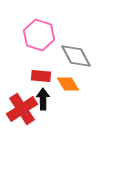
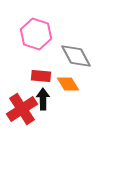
pink hexagon: moved 3 px left, 1 px up
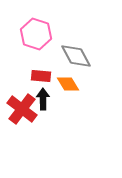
red cross: rotated 20 degrees counterclockwise
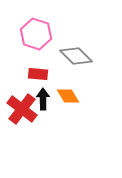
gray diamond: rotated 16 degrees counterclockwise
red rectangle: moved 3 px left, 2 px up
orange diamond: moved 12 px down
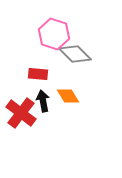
pink hexagon: moved 18 px right
gray diamond: moved 1 px left, 2 px up
black arrow: moved 2 px down; rotated 10 degrees counterclockwise
red cross: moved 1 px left, 4 px down
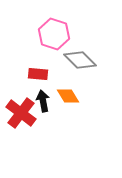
gray diamond: moved 5 px right, 6 px down
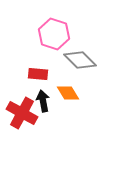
orange diamond: moved 3 px up
red cross: moved 1 px right; rotated 8 degrees counterclockwise
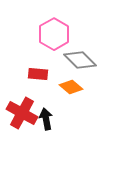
pink hexagon: rotated 12 degrees clockwise
orange diamond: moved 3 px right, 6 px up; rotated 20 degrees counterclockwise
black arrow: moved 3 px right, 18 px down
